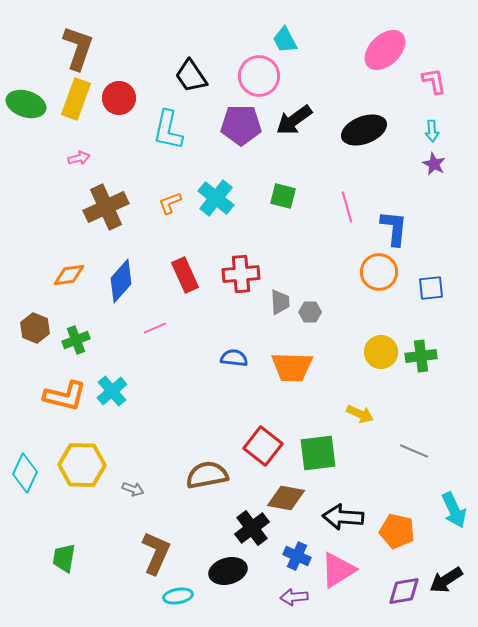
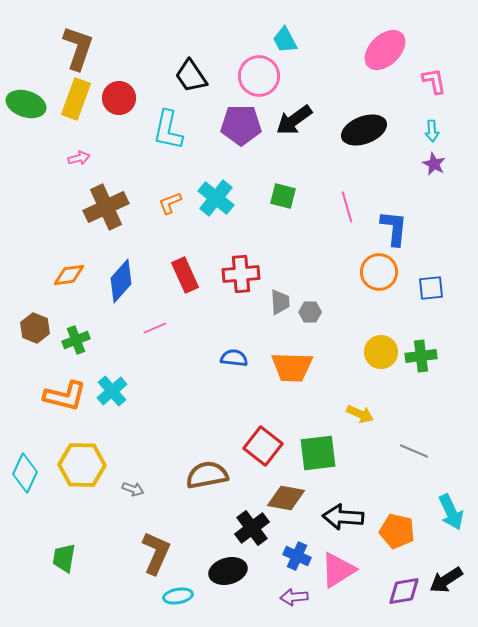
cyan arrow at (454, 510): moved 3 px left, 2 px down
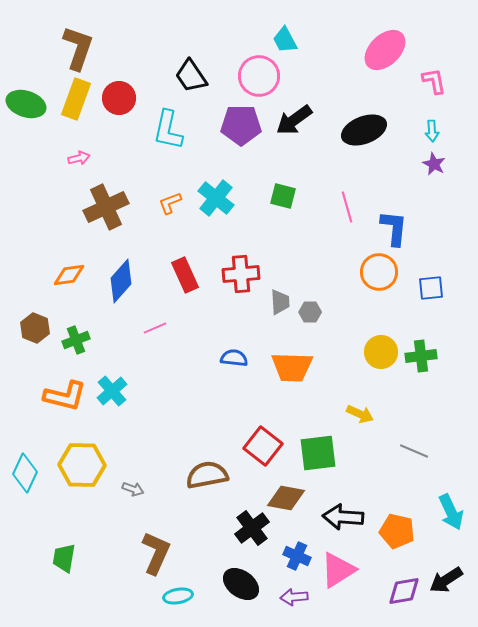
black ellipse at (228, 571): moved 13 px right, 13 px down; rotated 51 degrees clockwise
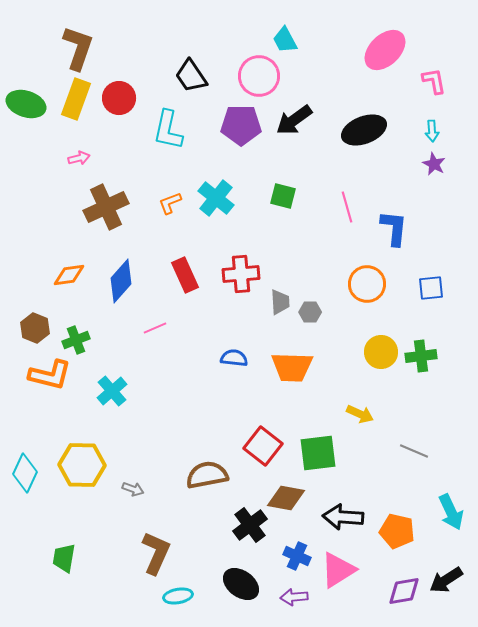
orange circle at (379, 272): moved 12 px left, 12 px down
orange L-shape at (65, 396): moved 15 px left, 21 px up
black cross at (252, 528): moved 2 px left, 3 px up
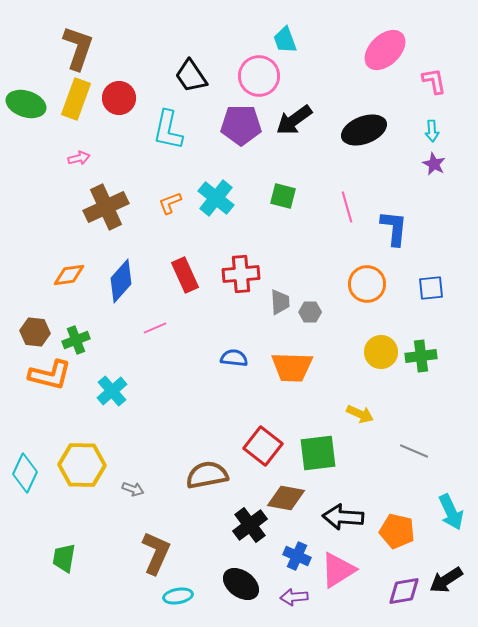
cyan trapezoid at (285, 40): rotated 8 degrees clockwise
brown hexagon at (35, 328): moved 4 px down; rotated 16 degrees counterclockwise
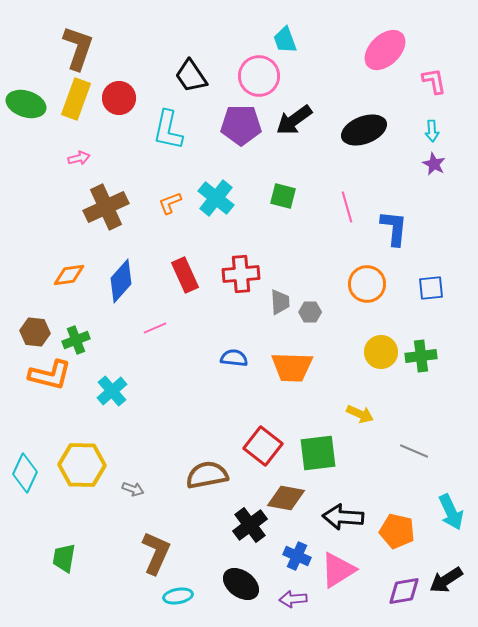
purple arrow at (294, 597): moved 1 px left, 2 px down
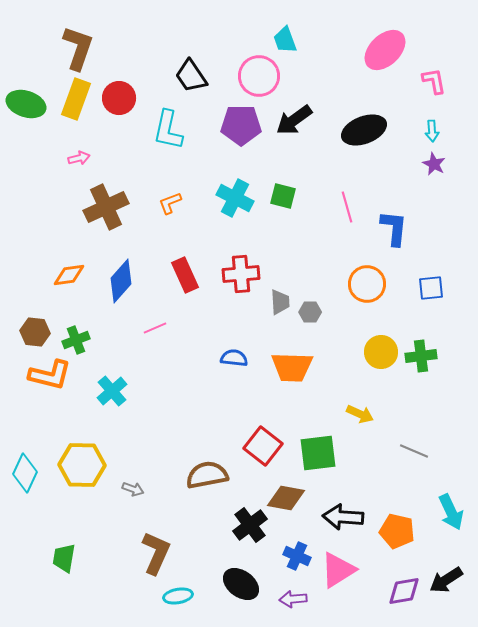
cyan cross at (216, 198): moved 19 px right; rotated 12 degrees counterclockwise
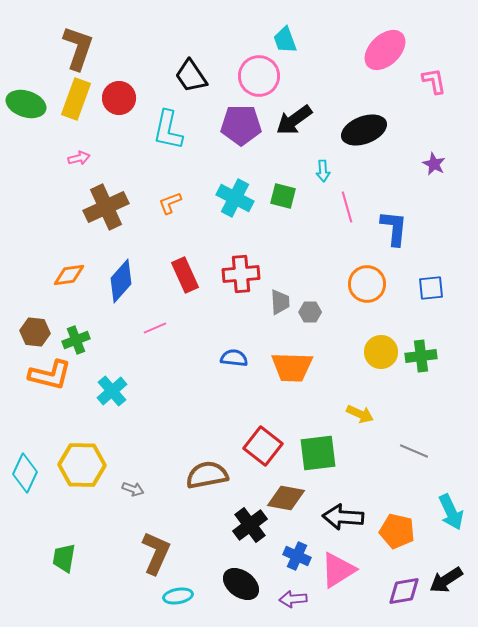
cyan arrow at (432, 131): moved 109 px left, 40 px down
